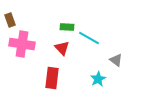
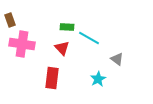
gray triangle: moved 1 px right, 1 px up
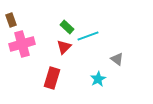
brown rectangle: moved 1 px right
green rectangle: rotated 40 degrees clockwise
cyan line: moved 1 px left, 2 px up; rotated 50 degrees counterclockwise
pink cross: rotated 25 degrees counterclockwise
red triangle: moved 2 px right, 1 px up; rotated 28 degrees clockwise
red rectangle: rotated 10 degrees clockwise
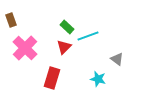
pink cross: moved 3 px right, 4 px down; rotated 30 degrees counterclockwise
cyan star: rotated 28 degrees counterclockwise
